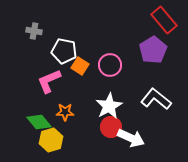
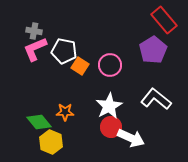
pink L-shape: moved 14 px left, 32 px up
yellow hexagon: moved 2 px down; rotated 20 degrees counterclockwise
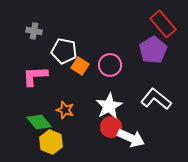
red rectangle: moved 1 px left, 4 px down
pink L-shape: moved 27 px down; rotated 20 degrees clockwise
orange star: moved 2 px up; rotated 18 degrees clockwise
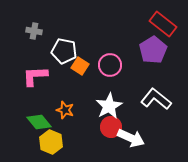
red rectangle: rotated 12 degrees counterclockwise
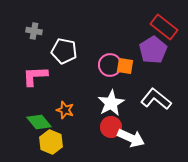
red rectangle: moved 1 px right, 3 px down
orange square: moved 45 px right; rotated 24 degrees counterclockwise
white star: moved 2 px right, 3 px up
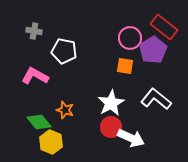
pink circle: moved 20 px right, 27 px up
pink L-shape: rotated 32 degrees clockwise
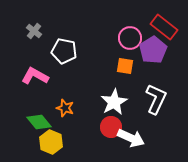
gray cross: rotated 28 degrees clockwise
white L-shape: rotated 76 degrees clockwise
white star: moved 3 px right, 1 px up
orange star: moved 2 px up
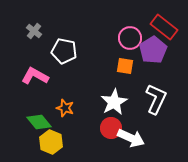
red circle: moved 1 px down
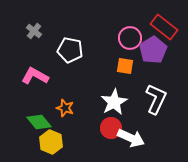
white pentagon: moved 6 px right, 1 px up
